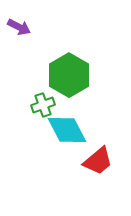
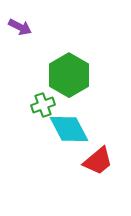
purple arrow: moved 1 px right
cyan diamond: moved 2 px right, 1 px up
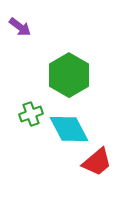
purple arrow: rotated 10 degrees clockwise
green cross: moved 12 px left, 9 px down
red trapezoid: moved 1 px left, 1 px down
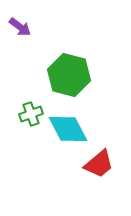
green hexagon: rotated 15 degrees counterclockwise
cyan diamond: moved 1 px left
red trapezoid: moved 2 px right, 2 px down
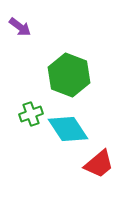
green hexagon: rotated 6 degrees clockwise
cyan diamond: rotated 6 degrees counterclockwise
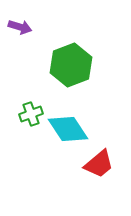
purple arrow: rotated 20 degrees counterclockwise
green hexagon: moved 2 px right, 10 px up; rotated 18 degrees clockwise
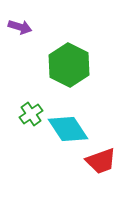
green hexagon: moved 2 px left; rotated 12 degrees counterclockwise
green cross: rotated 15 degrees counterclockwise
red trapezoid: moved 2 px right, 3 px up; rotated 20 degrees clockwise
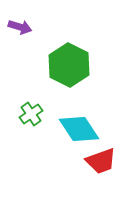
cyan diamond: moved 11 px right
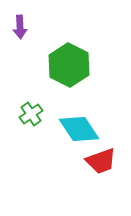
purple arrow: rotated 70 degrees clockwise
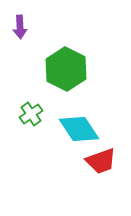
green hexagon: moved 3 px left, 4 px down
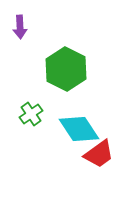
red trapezoid: moved 2 px left, 7 px up; rotated 16 degrees counterclockwise
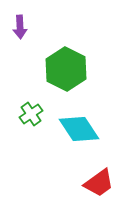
red trapezoid: moved 29 px down
